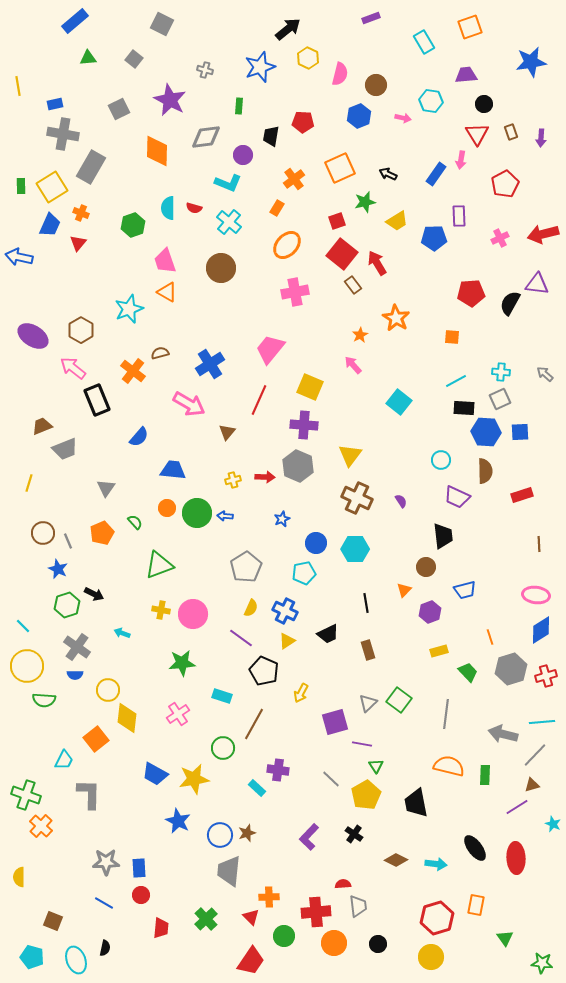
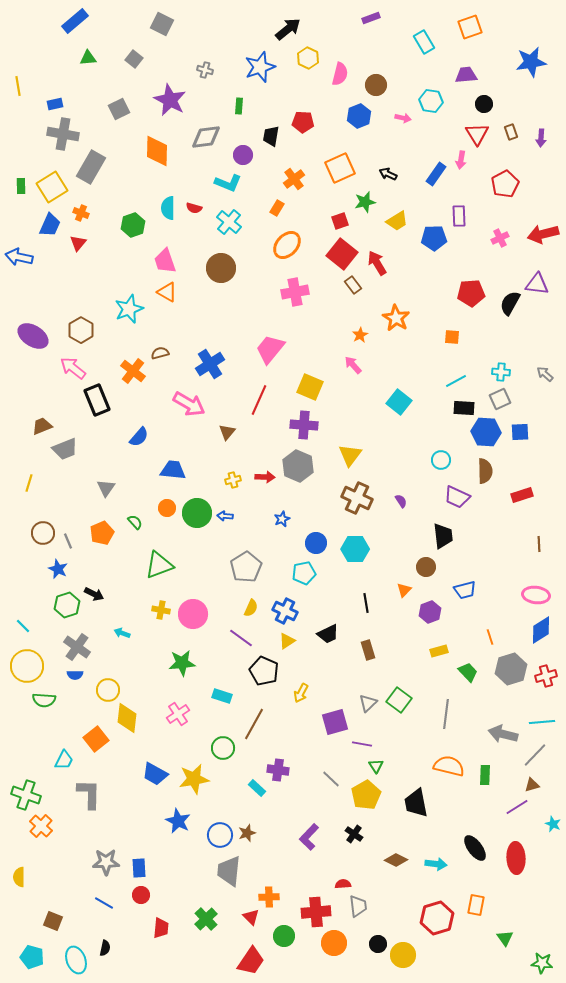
red square at (337, 221): moved 3 px right
yellow circle at (431, 957): moved 28 px left, 2 px up
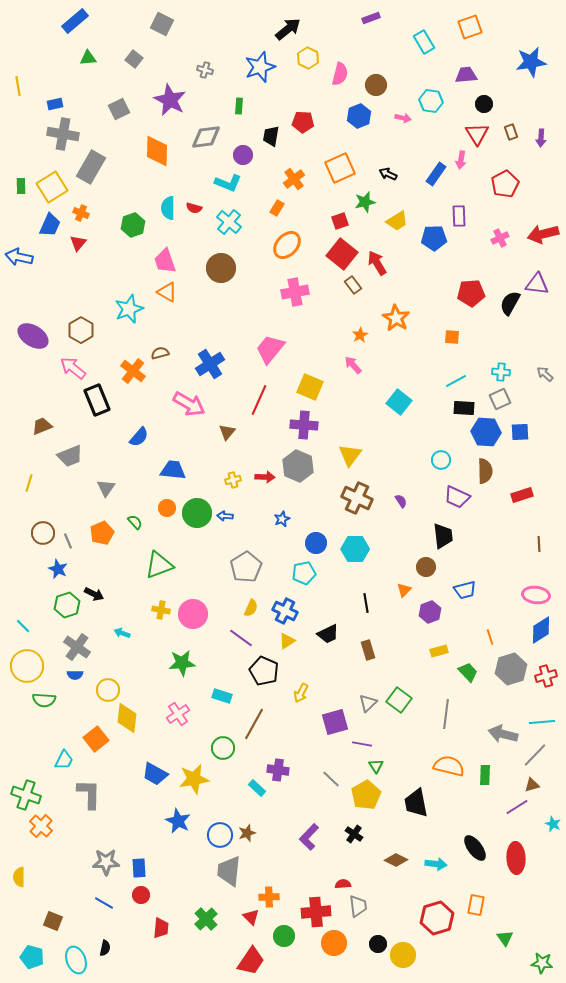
gray trapezoid at (65, 449): moved 5 px right, 7 px down
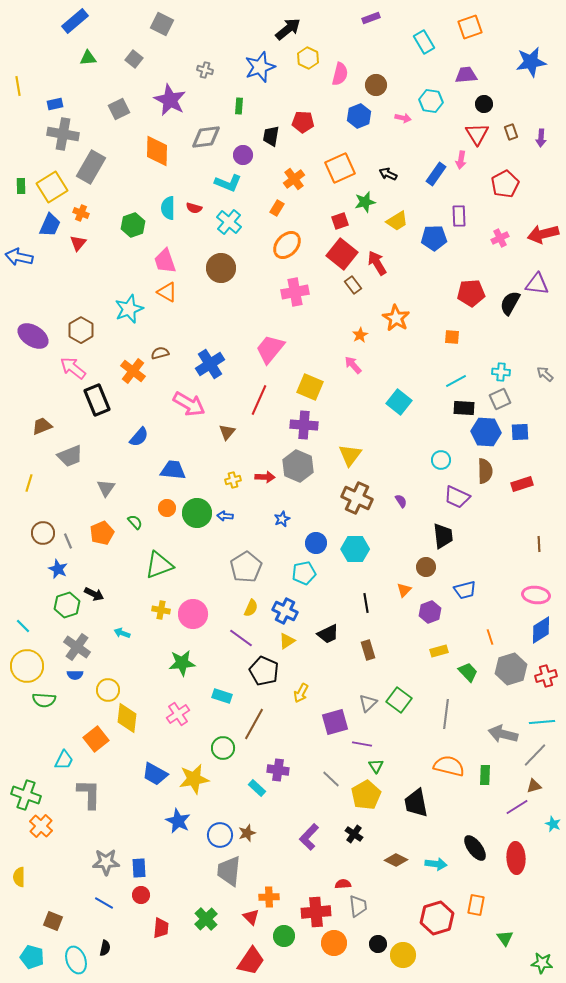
red rectangle at (522, 495): moved 11 px up
brown triangle at (532, 785): moved 2 px right, 1 px down
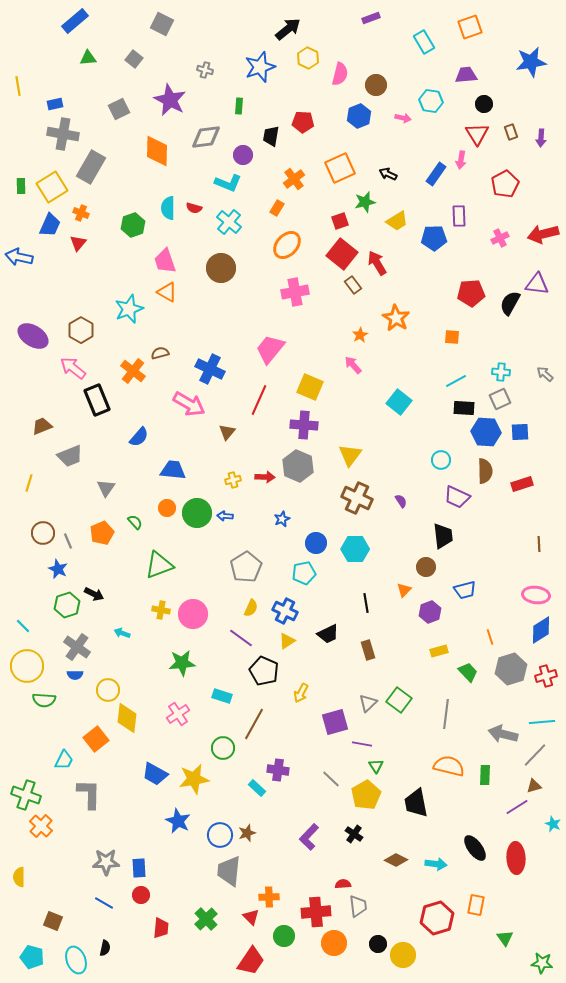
blue cross at (210, 364): moved 5 px down; rotated 32 degrees counterclockwise
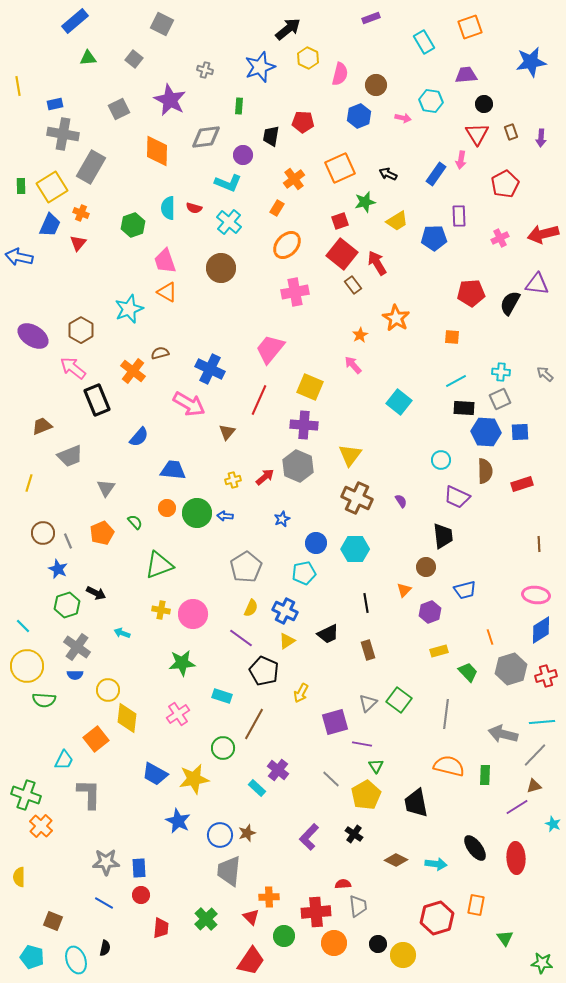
red arrow at (265, 477): rotated 42 degrees counterclockwise
black arrow at (94, 594): moved 2 px right, 1 px up
purple cross at (278, 770): rotated 30 degrees clockwise
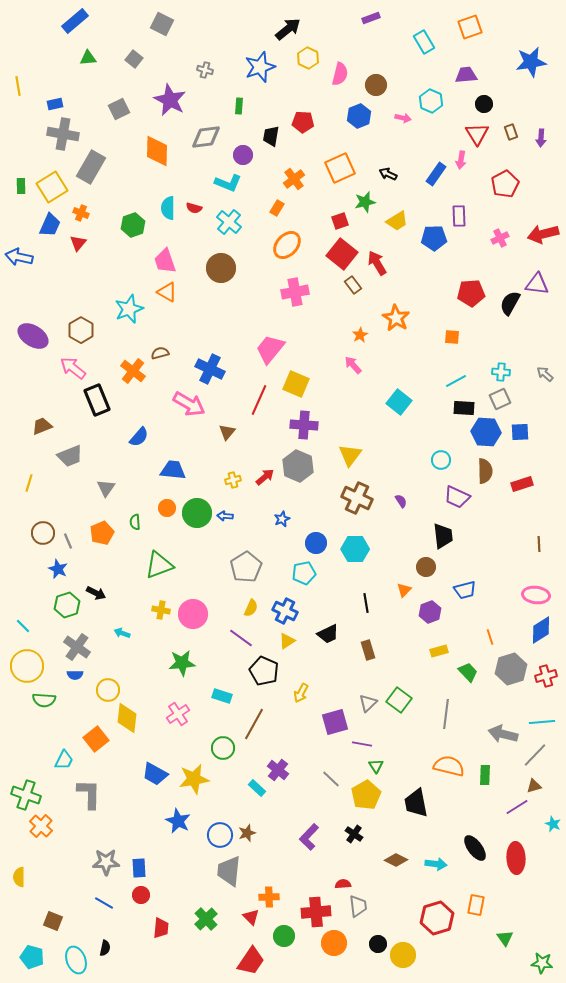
cyan hexagon at (431, 101): rotated 15 degrees clockwise
yellow square at (310, 387): moved 14 px left, 3 px up
green semicircle at (135, 522): rotated 140 degrees counterclockwise
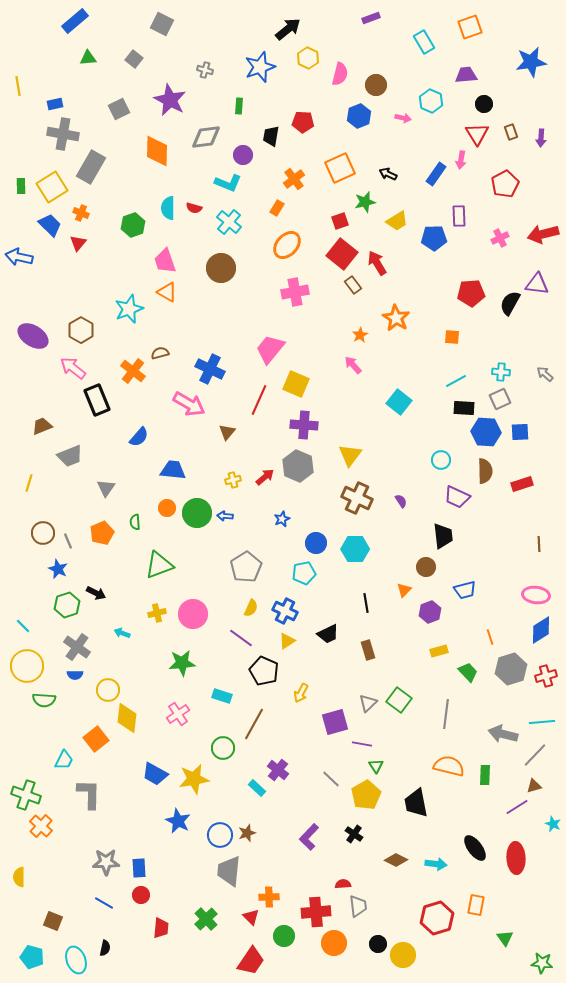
blue trapezoid at (50, 225): rotated 70 degrees counterclockwise
yellow cross at (161, 610): moved 4 px left, 3 px down; rotated 24 degrees counterclockwise
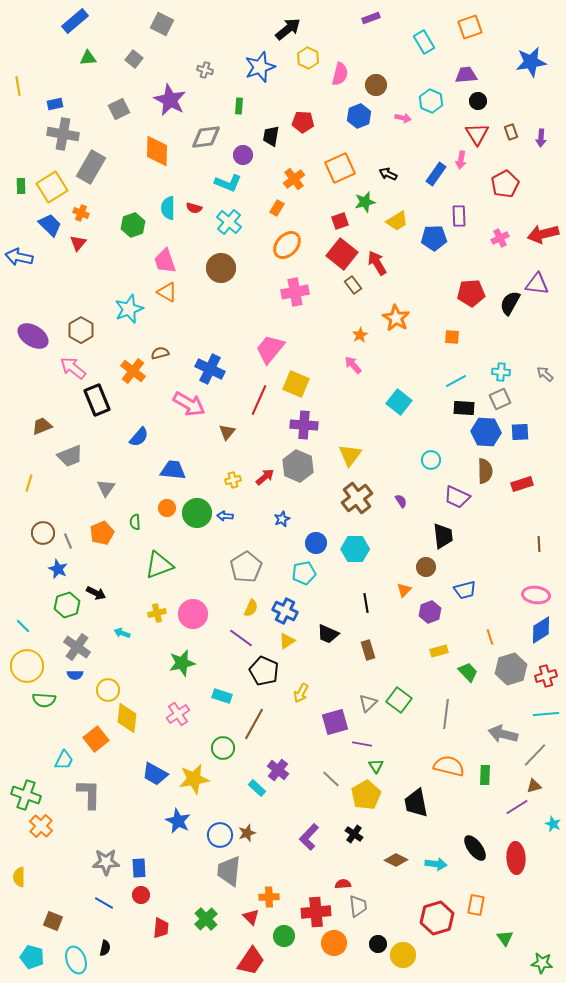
black circle at (484, 104): moved 6 px left, 3 px up
cyan circle at (441, 460): moved 10 px left
brown cross at (357, 498): rotated 28 degrees clockwise
black trapezoid at (328, 634): rotated 50 degrees clockwise
green star at (182, 663): rotated 8 degrees counterclockwise
cyan line at (542, 722): moved 4 px right, 8 px up
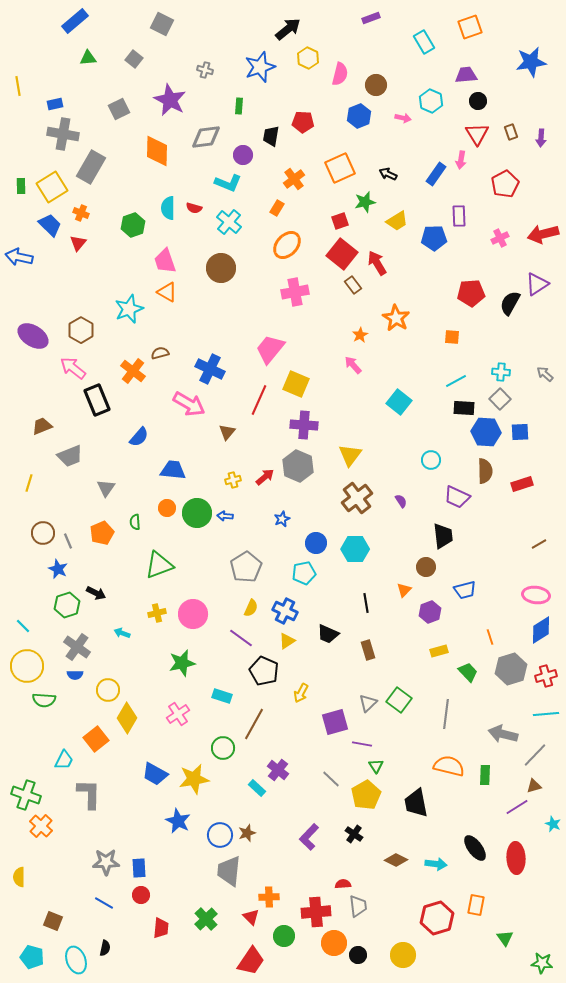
purple triangle at (537, 284): rotated 40 degrees counterclockwise
gray square at (500, 399): rotated 20 degrees counterclockwise
brown line at (539, 544): rotated 63 degrees clockwise
yellow diamond at (127, 718): rotated 24 degrees clockwise
black circle at (378, 944): moved 20 px left, 11 px down
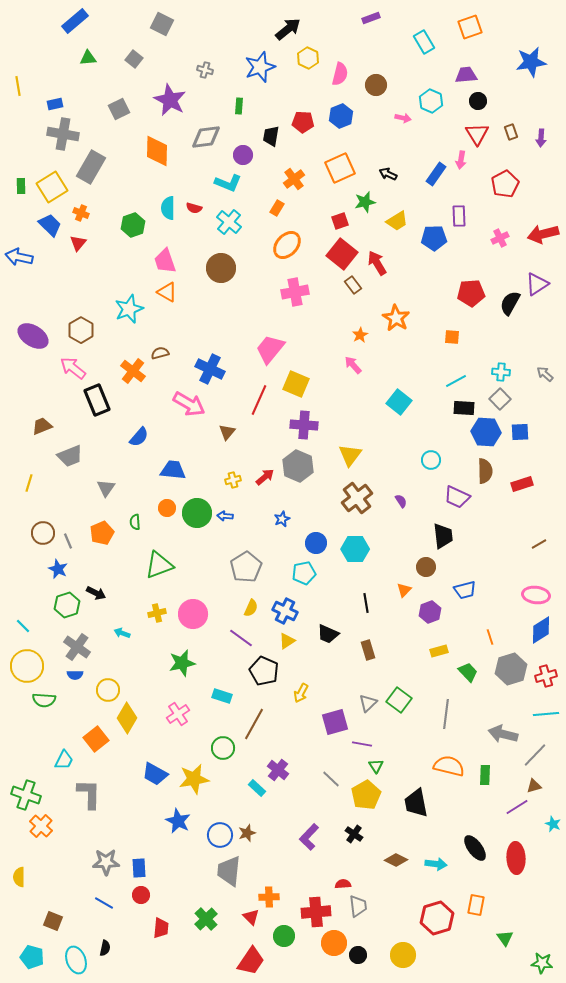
blue hexagon at (359, 116): moved 18 px left
